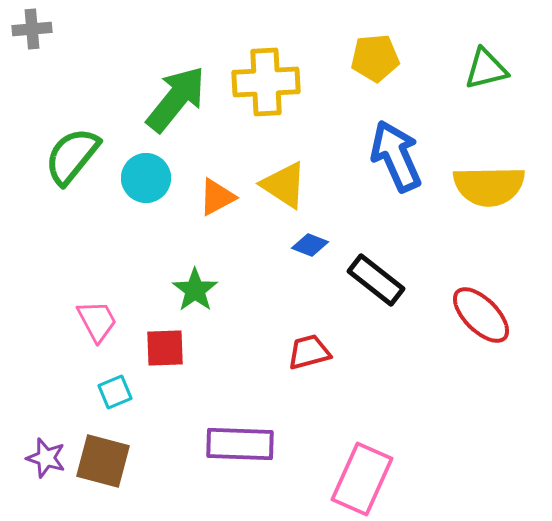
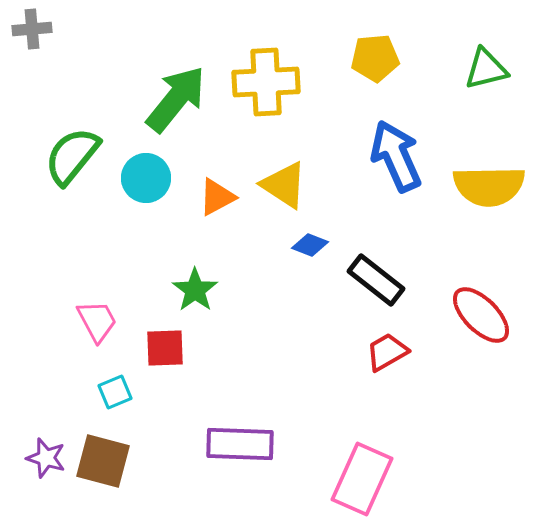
red trapezoid: moved 78 px right; rotated 15 degrees counterclockwise
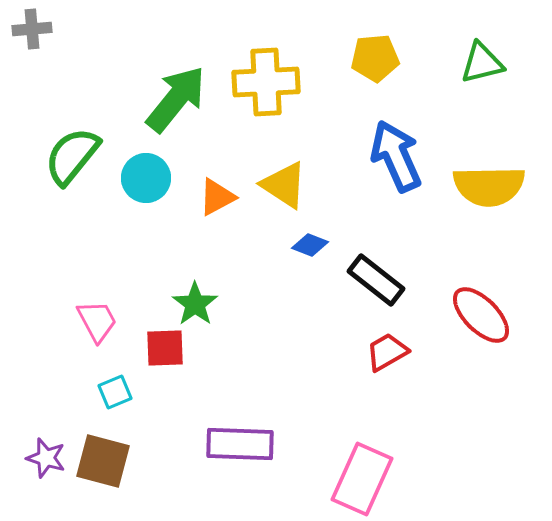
green triangle: moved 4 px left, 6 px up
green star: moved 14 px down
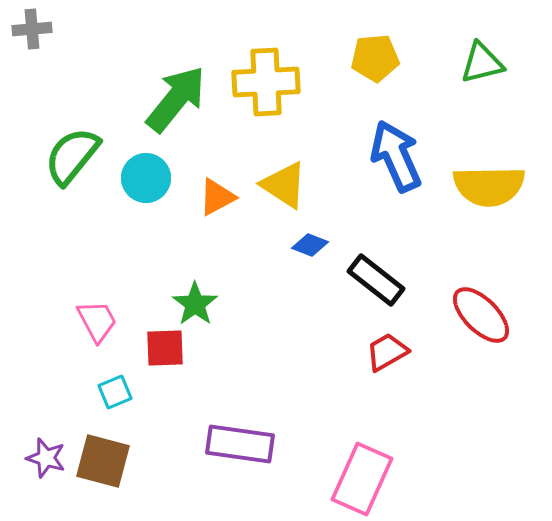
purple rectangle: rotated 6 degrees clockwise
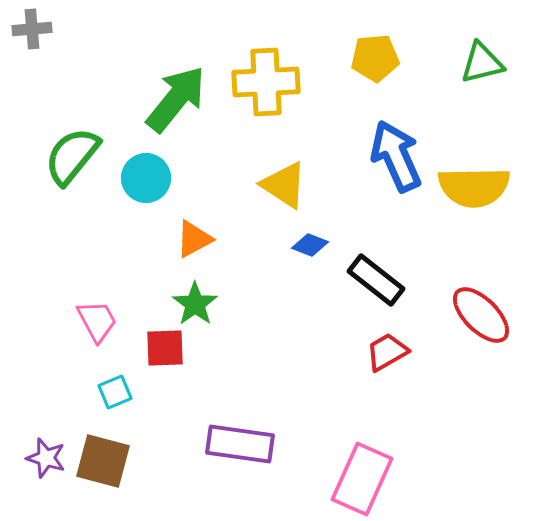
yellow semicircle: moved 15 px left, 1 px down
orange triangle: moved 23 px left, 42 px down
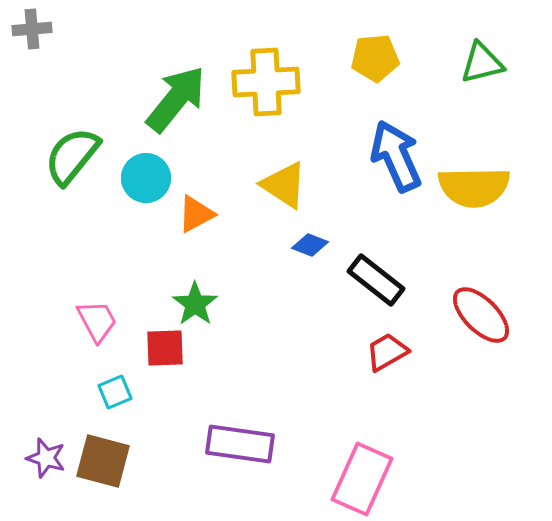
orange triangle: moved 2 px right, 25 px up
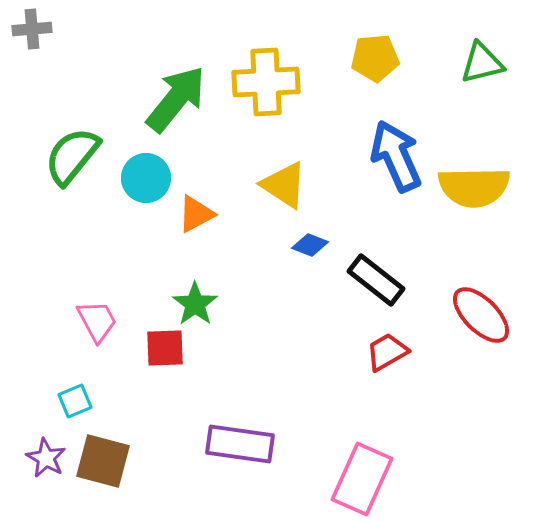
cyan square: moved 40 px left, 9 px down
purple star: rotated 12 degrees clockwise
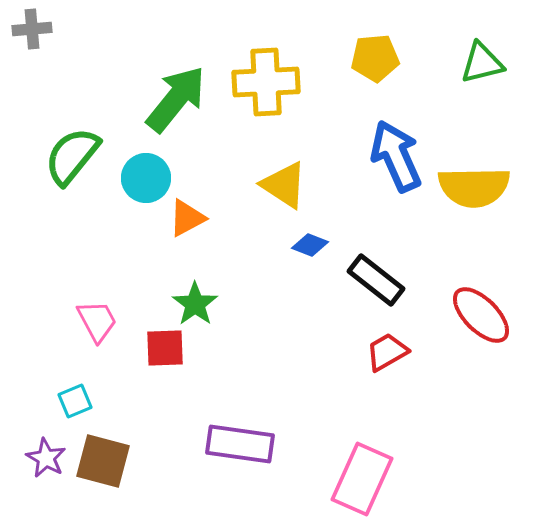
orange triangle: moved 9 px left, 4 px down
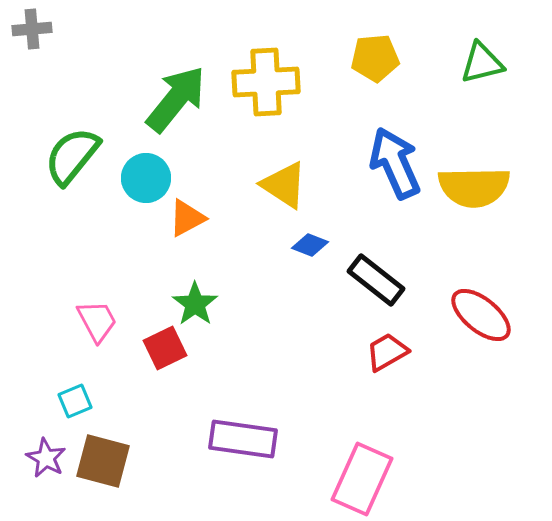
blue arrow: moved 1 px left, 7 px down
red ellipse: rotated 6 degrees counterclockwise
red square: rotated 24 degrees counterclockwise
purple rectangle: moved 3 px right, 5 px up
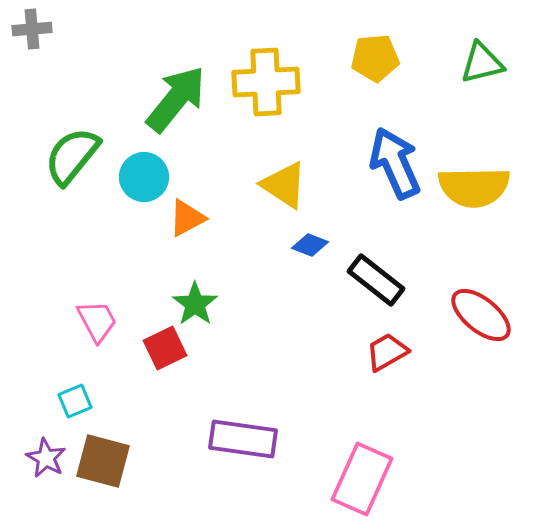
cyan circle: moved 2 px left, 1 px up
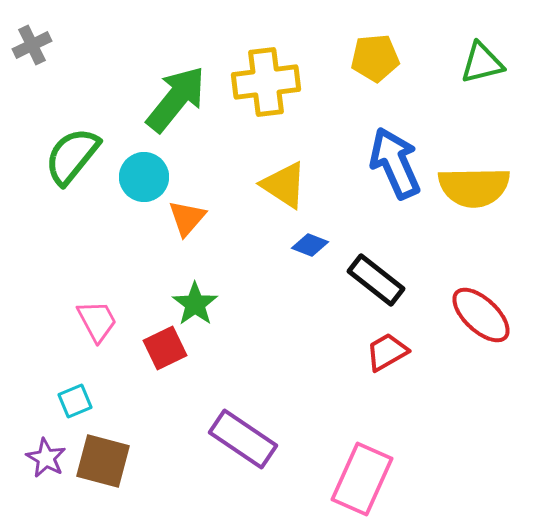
gray cross: moved 16 px down; rotated 21 degrees counterclockwise
yellow cross: rotated 4 degrees counterclockwise
orange triangle: rotated 21 degrees counterclockwise
red ellipse: rotated 4 degrees clockwise
purple rectangle: rotated 26 degrees clockwise
